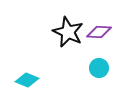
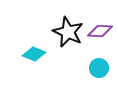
purple diamond: moved 1 px right, 1 px up
cyan diamond: moved 7 px right, 26 px up
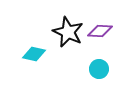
cyan diamond: rotated 10 degrees counterclockwise
cyan circle: moved 1 px down
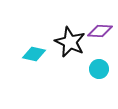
black star: moved 2 px right, 10 px down
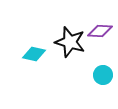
black star: rotated 8 degrees counterclockwise
cyan circle: moved 4 px right, 6 px down
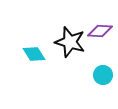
cyan diamond: rotated 45 degrees clockwise
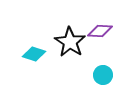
black star: rotated 16 degrees clockwise
cyan diamond: rotated 40 degrees counterclockwise
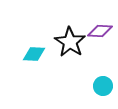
cyan diamond: rotated 15 degrees counterclockwise
cyan circle: moved 11 px down
